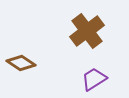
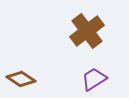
brown diamond: moved 16 px down
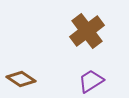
purple trapezoid: moved 3 px left, 2 px down
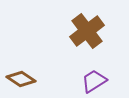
purple trapezoid: moved 3 px right
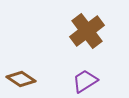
purple trapezoid: moved 9 px left
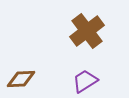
brown diamond: rotated 36 degrees counterclockwise
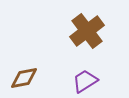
brown diamond: moved 3 px right, 1 px up; rotated 8 degrees counterclockwise
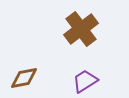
brown cross: moved 6 px left, 2 px up
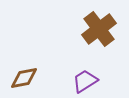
brown cross: moved 18 px right
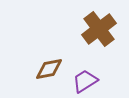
brown diamond: moved 25 px right, 9 px up
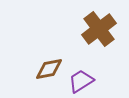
purple trapezoid: moved 4 px left
